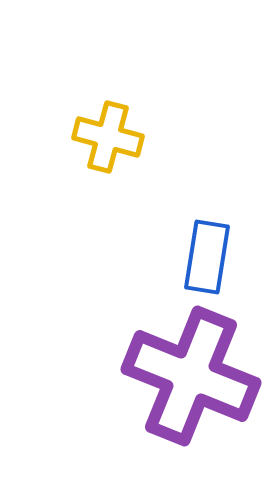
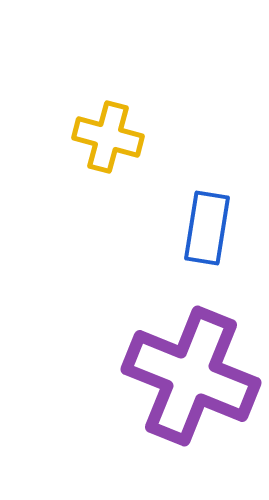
blue rectangle: moved 29 px up
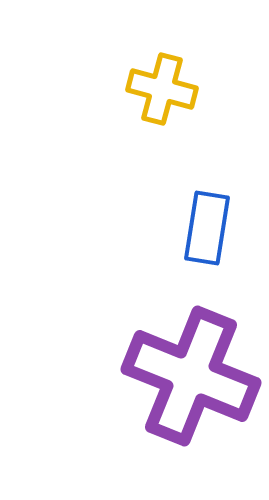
yellow cross: moved 54 px right, 48 px up
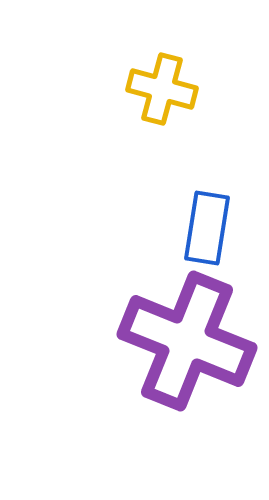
purple cross: moved 4 px left, 35 px up
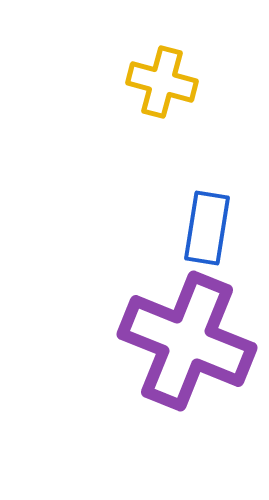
yellow cross: moved 7 px up
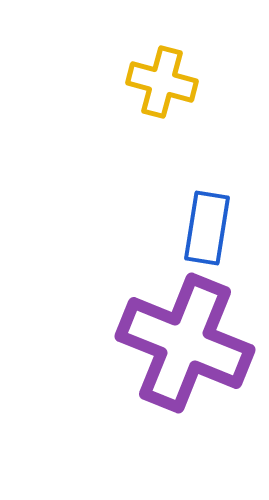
purple cross: moved 2 px left, 2 px down
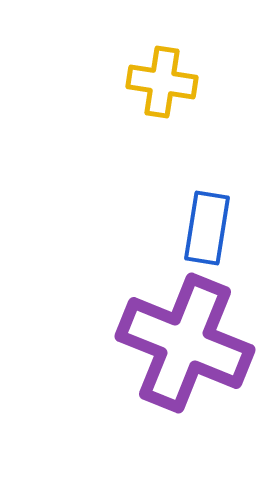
yellow cross: rotated 6 degrees counterclockwise
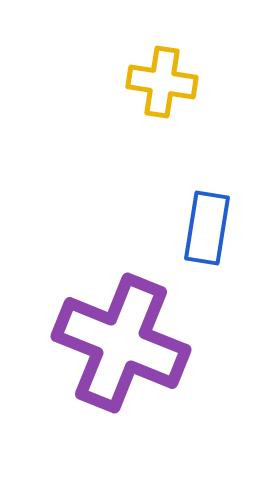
purple cross: moved 64 px left
